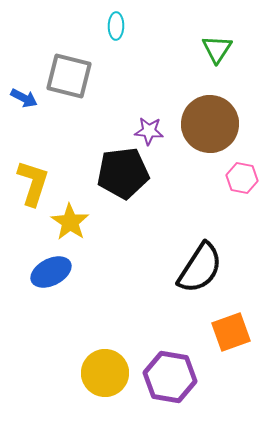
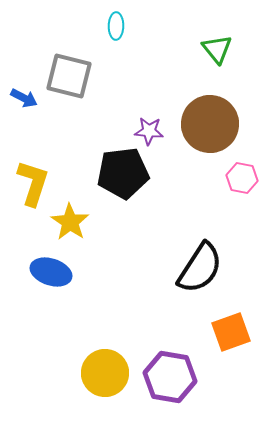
green triangle: rotated 12 degrees counterclockwise
blue ellipse: rotated 45 degrees clockwise
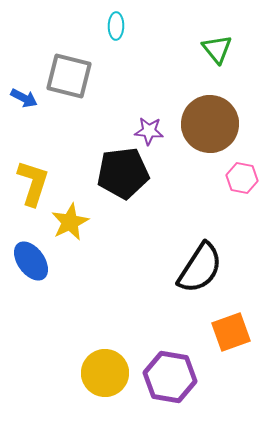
yellow star: rotated 12 degrees clockwise
blue ellipse: moved 20 px left, 11 px up; rotated 36 degrees clockwise
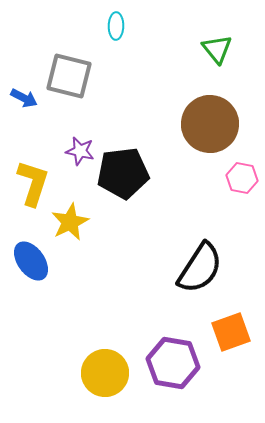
purple star: moved 69 px left, 20 px down; rotated 8 degrees clockwise
purple hexagon: moved 3 px right, 14 px up
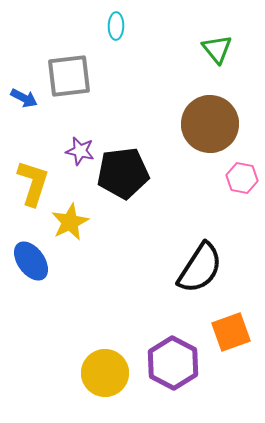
gray square: rotated 21 degrees counterclockwise
purple hexagon: rotated 18 degrees clockwise
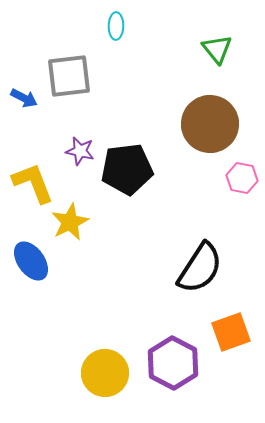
black pentagon: moved 4 px right, 4 px up
yellow L-shape: rotated 39 degrees counterclockwise
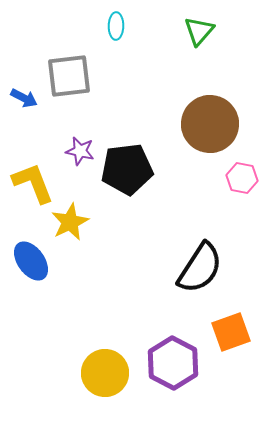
green triangle: moved 18 px left, 18 px up; rotated 20 degrees clockwise
